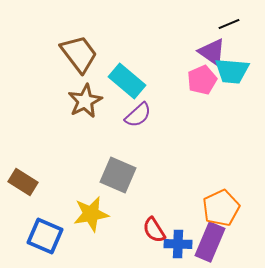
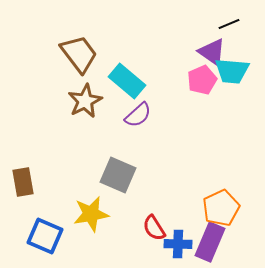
brown rectangle: rotated 48 degrees clockwise
red semicircle: moved 2 px up
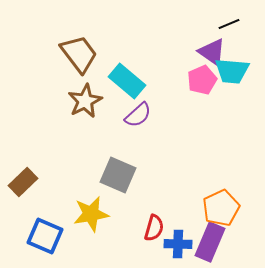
brown rectangle: rotated 56 degrees clockwise
red semicircle: rotated 132 degrees counterclockwise
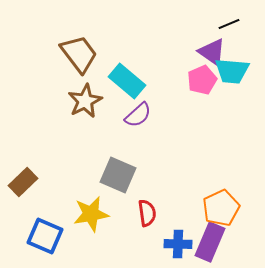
red semicircle: moved 7 px left, 15 px up; rotated 24 degrees counterclockwise
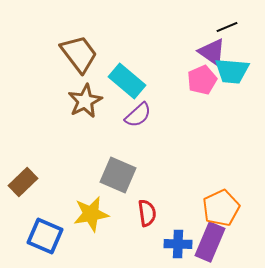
black line: moved 2 px left, 3 px down
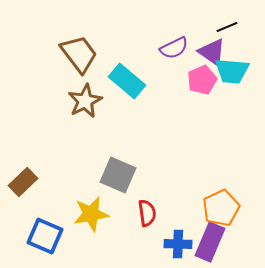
purple semicircle: moved 36 px right, 67 px up; rotated 16 degrees clockwise
